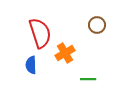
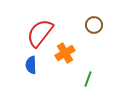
brown circle: moved 3 px left
red semicircle: rotated 124 degrees counterclockwise
green line: rotated 70 degrees counterclockwise
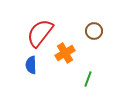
brown circle: moved 6 px down
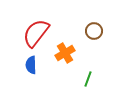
red semicircle: moved 4 px left
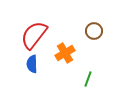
red semicircle: moved 2 px left, 2 px down
blue semicircle: moved 1 px right, 1 px up
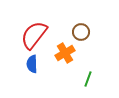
brown circle: moved 13 px left, 1 px down
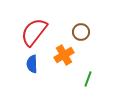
red semicircle: moved 3 px up
orange cross: moved 1 px left, 2 px down
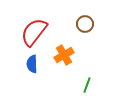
brown circle: moved 4 px right, 8 px up
green line: moved 1 px left, 6 px down
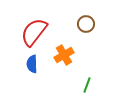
brown circle: moved 1 px right
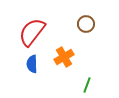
red semicircle: moved 2 px left
orange cross: moved 2 px down
